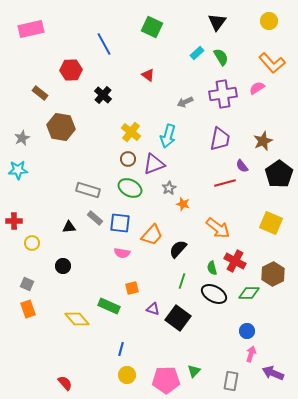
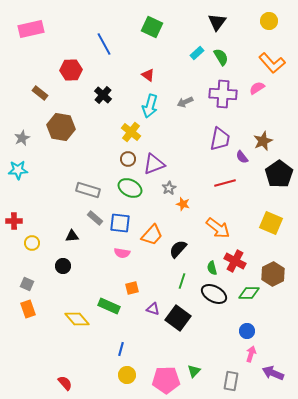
purple cross at (223, 94): rotated 12 degrees clockwise
cyan arrow at (168, 136): moved 18 px left, 30 px up
purple semicircle at (242, 166): moved 9 px up
black triangle at (69, 227): moved 3 px right, 9 px down
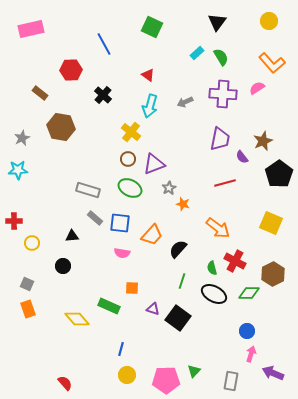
orange square at (132, 288): rotated 16 degrees clockwise
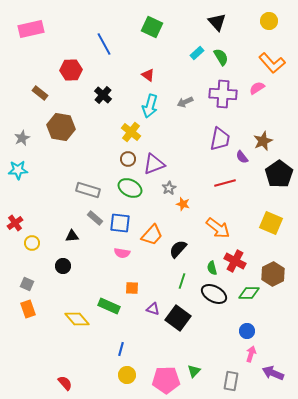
black triangle at (217, 22): rotated 18 degrees counterclockwise
red cross at (14, 221): moved 1 px right, 2 px down; rotated 35 degrees counterclockwise
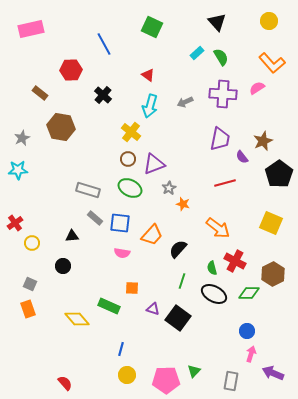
gray square at (27, 284): moved 3 px right
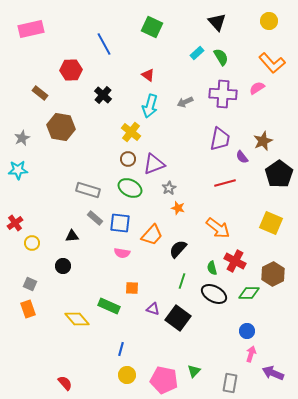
orange star at (183, 204): moved 5 px left, 4 px down
pink pentagon at (166, 380): moved 2 px left; rotated 12 degrees clockwise
gray rectangle at (231, 381): moved 1 px left, 2 px down
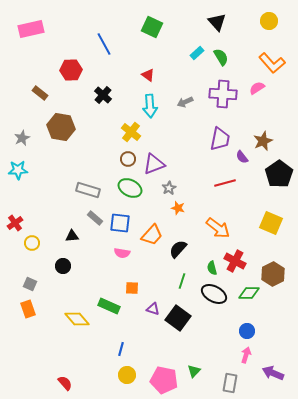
cyan arrow at (150, 106): rotated 20 degrees counterclockwise
pink arrow at (251, 354): moved 5 px left, 1 px down
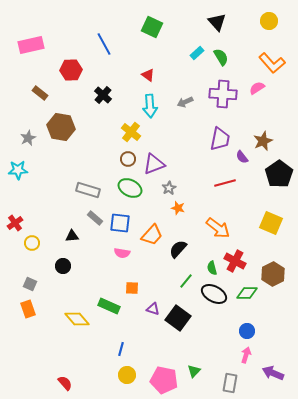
pink rectangle at (31, 29): moved 16 px down
gray star at (22, 138): moved 6 px right
green line at (182, 281): moved 4 px right; rotated 21 degrees clockwise
green diamond at (249, 293): moved 2 px left
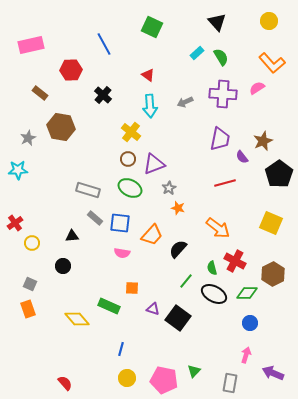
blue circle at (247, 331): moved 3 px right, 8 px up
yellow circle at (127, 375): moved 3 px down
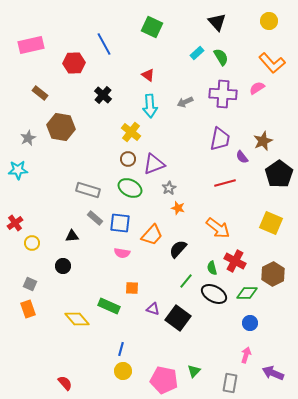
red hexagon at (71, 70): moved 3 px right, 7 px up
yellow circle at (127, 378): moved 4 px left, 7 px up
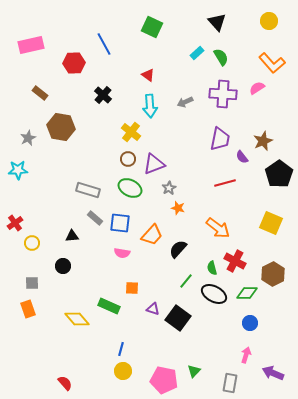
gray square at (30, 284): moved 2 px right, 1 px up; rotated 24 degrees counterclockwise
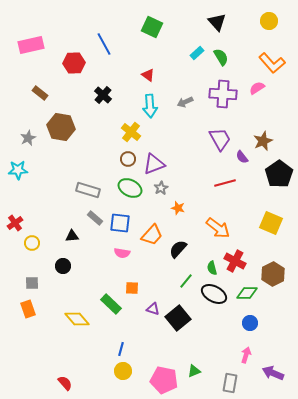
purple trapezoid at (220, 139): rotated 40 degrees counterclockwise
gray star at (169, 188): moved 8 px left
green rectangle at (109, 306): moved 2 px right, 2 px up; rotated 20 degrees clockwise
black square at (178, 318): rotated 15 degrees clockwise
green triangle at (194, 371): rotated 24 degrees clockwise
